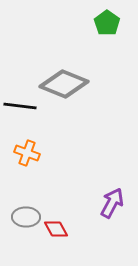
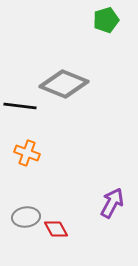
green pentagon: moved 1 px left, 3 px up; rotated 20 degrees clockwise
gray ellipse: rotated 8 degrees counterclockwise
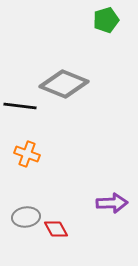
orange cross: moved 1 px down
purple arrow: rotated 60 degrees clockwise
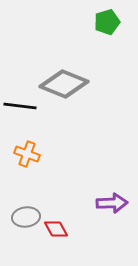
green pentagon: moved 1 px right, 2 px down
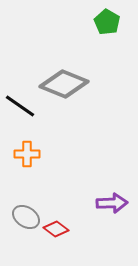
green pentagon: rotated 25 degrees counterclockwise
black line: rotated 28 degrees clockwise
orange cross: rotated 20 degrees counterclockwise
gray ellipse: rotated 40 degrees clockwise
red diamond: rotated 25 degrees counterclockwise
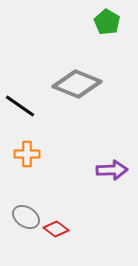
gray diamond: moved 13 px right
purple arrow: moved 33 px up
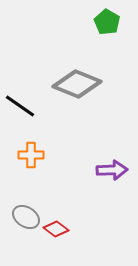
orange cross: moved 4 px right, 1 px down
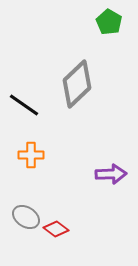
green pentagon: moved 2 px right
gray diamond: rotated 66 degrees counterclockwise
black line: moved 4 px right, 1 px up
purple arrow: moved 1 px left, 4 px down
